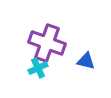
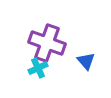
blue triangle: rotated 36 degrees clockwise
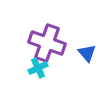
blue triangle: moved 1 px right, 8 px up
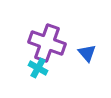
cyan cross: rotated 36 degrees counterclockwise
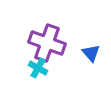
blue triangle: moved 4 px right
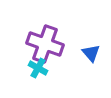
purple cross: moved 2 px left, 1 px down
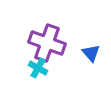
purple cross: moved 2 px right, 1 px up
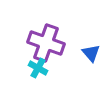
purple cross: moved 1 px left
